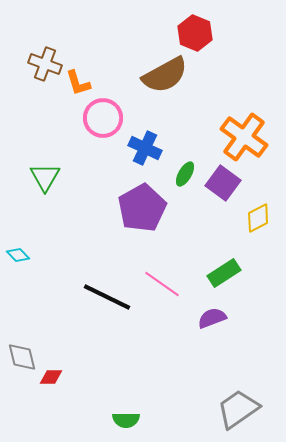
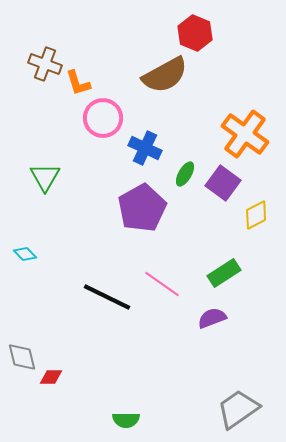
orange cross: moved 1 px right, 3 px up
yellow diamond: moved 2 px left, 3 px up
cyan diamond: moved 7 px right, 1 px up
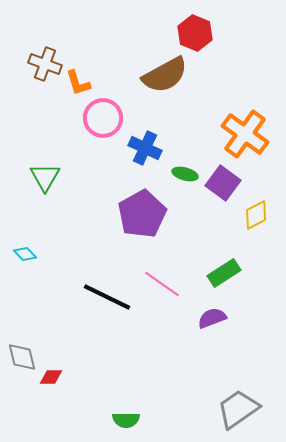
green ellipse: rotated 75 degrees clockwise
purple pentagon: moved 6 px down
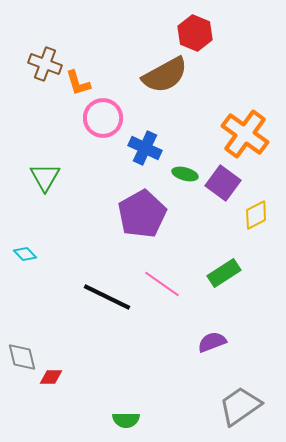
purple semicircle: moved 24 px down
gray trapezoid: moved 2 px right, 3 px up
